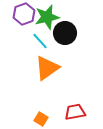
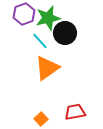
green star: moved 1 px right, 1 px down
orange square: rotated 16 degrees clockwise
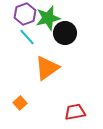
purple hexagon: moved 1 px right
cyan line: moved 13 px left, 4 px up
orange square: moved 21 px left, 16 px up
